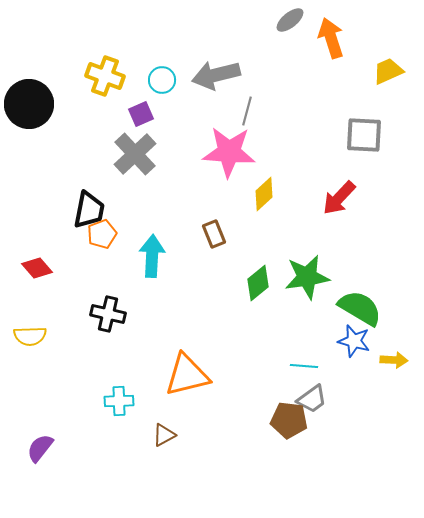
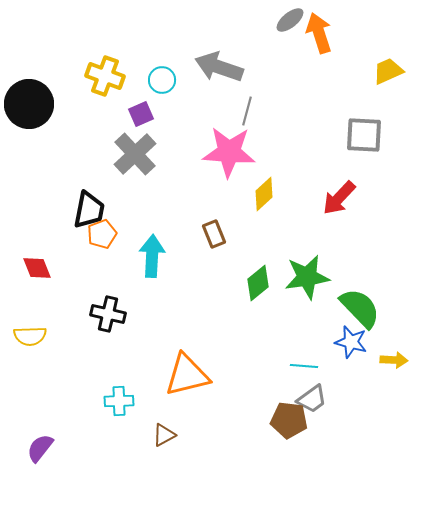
orange arrow: moved 12 px left, 5 px up
gray arrow: moved 3 px right, 8 px up; rotated 33 degrees clockwise
red diamond: rotated 20 degrees clockwise
green semicircle: rotated 15 degrees clockwise
blue star: moved 3 px left, 1 px down
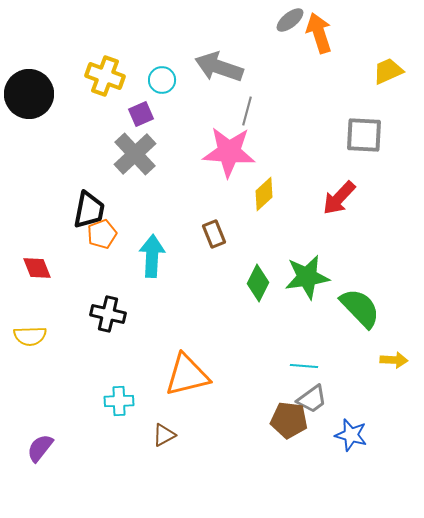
black circle: moved 10 px up
green diamond: rotated 24 degrees counterclockwise
blue star: moved 93 px down
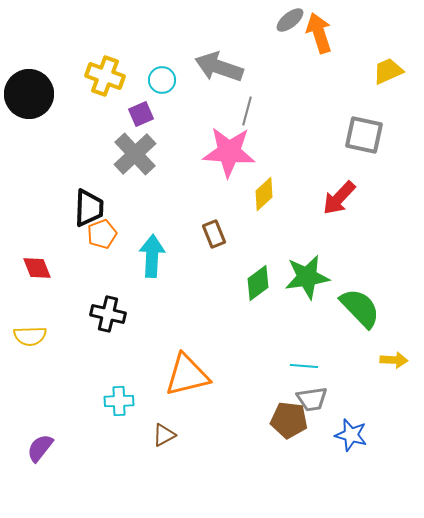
gray square: rotated 9 degrees clockwise
black trapezoid: moved 2 px up; rotated 9 degrees counterclockwise
green diamond: rotated 27 degrees clockwise
gray trapezoid: rotated 28 degrees clockwise
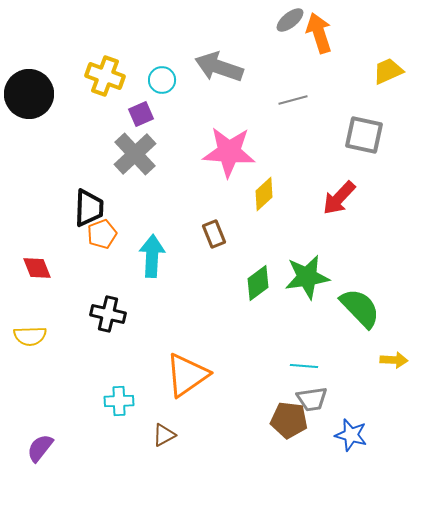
gray line: moved 46 px right, 11 px up; rotated 60 degrees clockwise
orange triangle: rotated 21 degrees counterclockwise
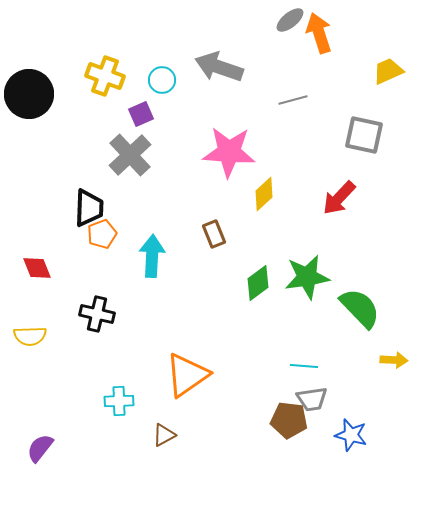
gray cross: moved 5 px left, 1 px down
black cross: moved 11 px left
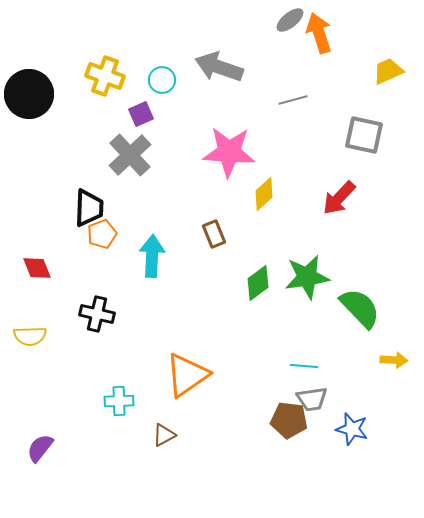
blue star: moved 1 px right, 6 px up
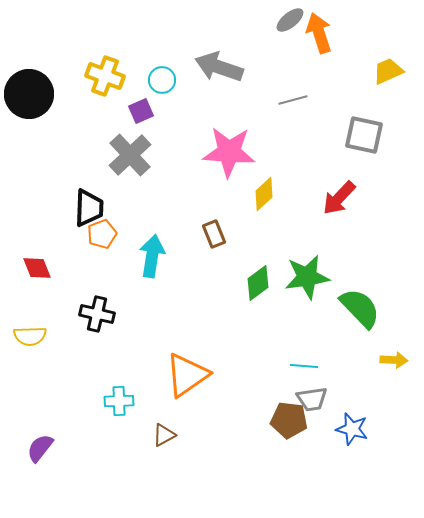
purple square: moved 3 px up
cyan arrow: rotated 6 degrees clockwise
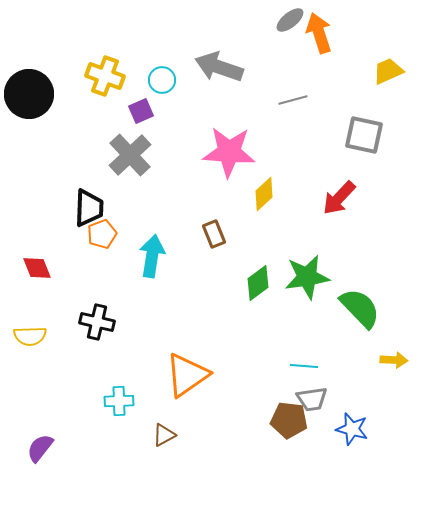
black cross: moved 8 px down
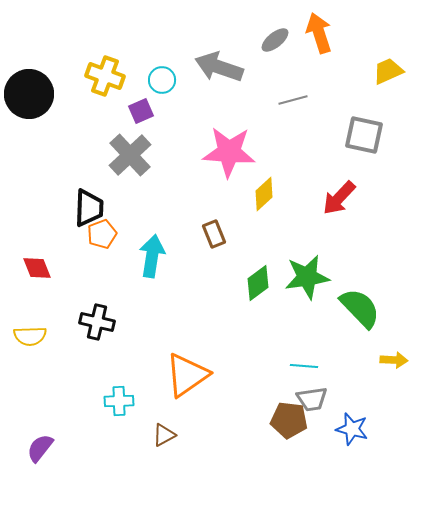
gray ellipse: moved 15 px left, 20 px down
